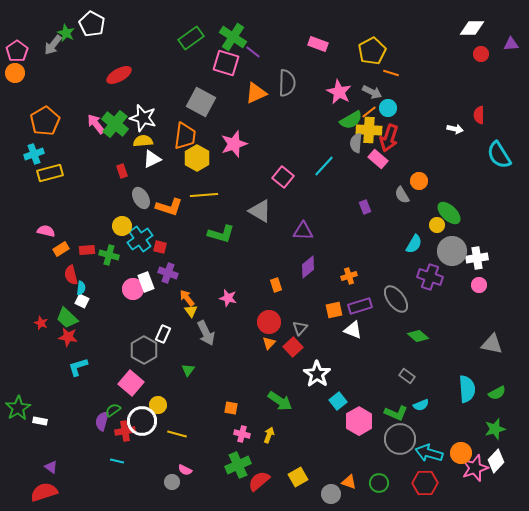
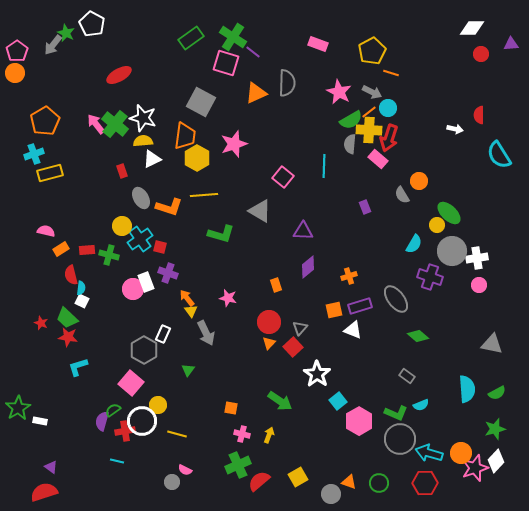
gray semicircle at (356, 143): moved 6 px left, 1 px down
cyan line at (324, 166): rotated 40 degrees counterclockwise
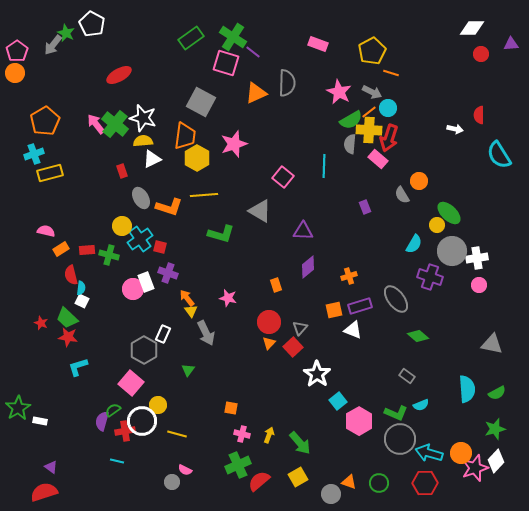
green arrow at (280, 401): moved 20 px right, 42 px down; rotated 15 degrees clockwise
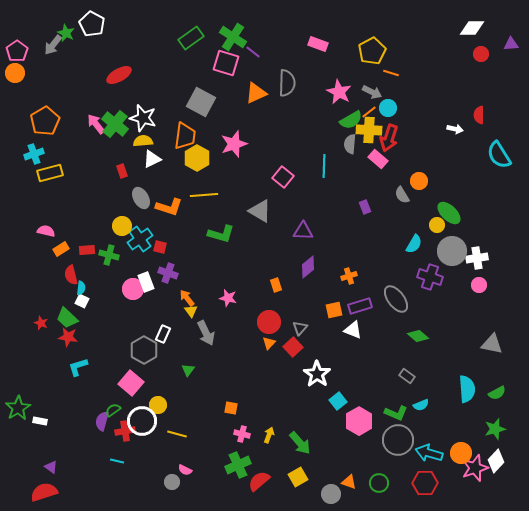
gray circle at (400, 439): moved 2 px left, 1 px down
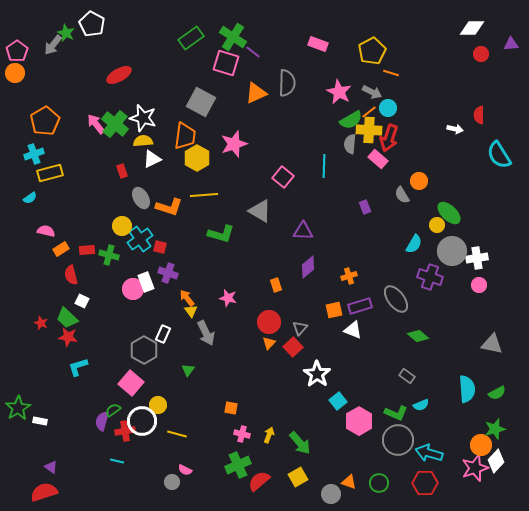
cyan semicircle at (81, 288): moved 51 px left, 90 px up; rotated 48 degrees clockwise
orange circle at (461, 453): moved 20 px right, 8 px up
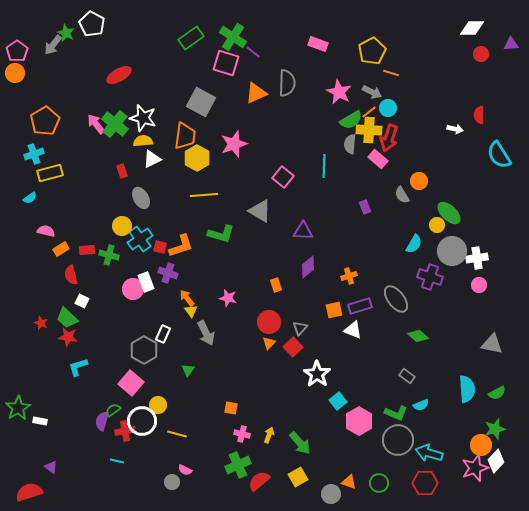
orange L-shape at (169, 207): moved 12 px right, 39 px down; rotated 36 degrees counterclockwise
red semicircle at (44, 492): moved 15 px left
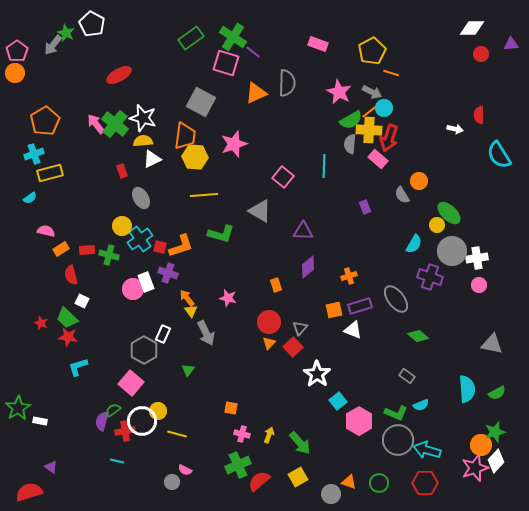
cyan circle at (388, 108): moved 4 px left
yellow hexagon at (197, 158): moved 2 px left, 1 px up; rotated 25 degrees counterclockwise
yellow circle at (158, 405): moved 6 px down
green star at (495, 429): moved 3 px down
cyan arrow at (429, 453): moved 2 px left, 3 px up
